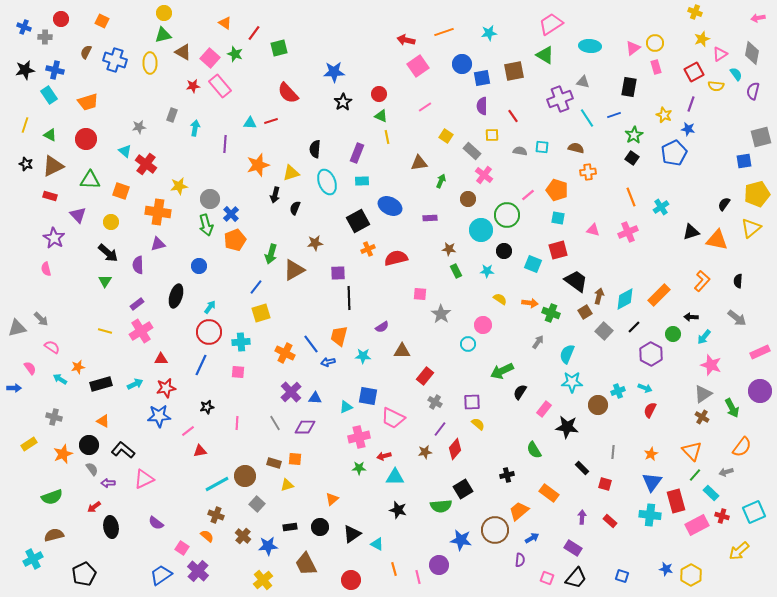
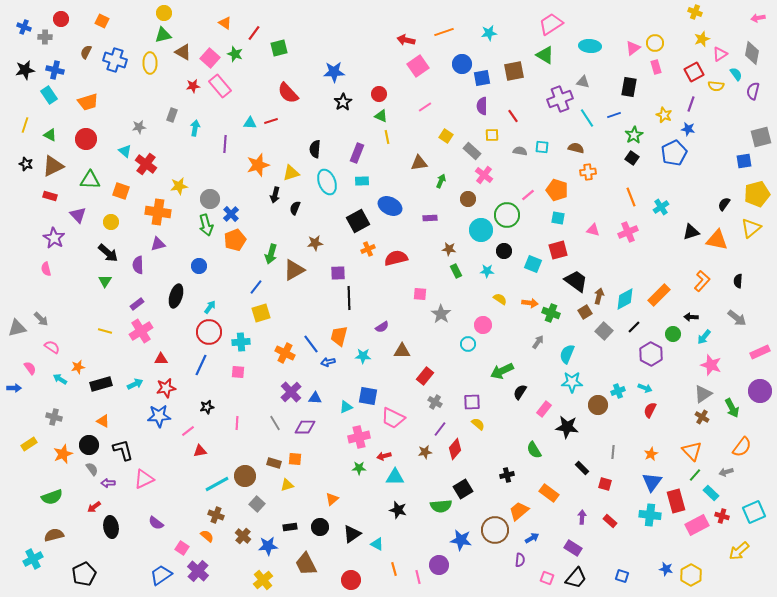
black L-shape at (123, 450): rotated 35 degrees clockwise
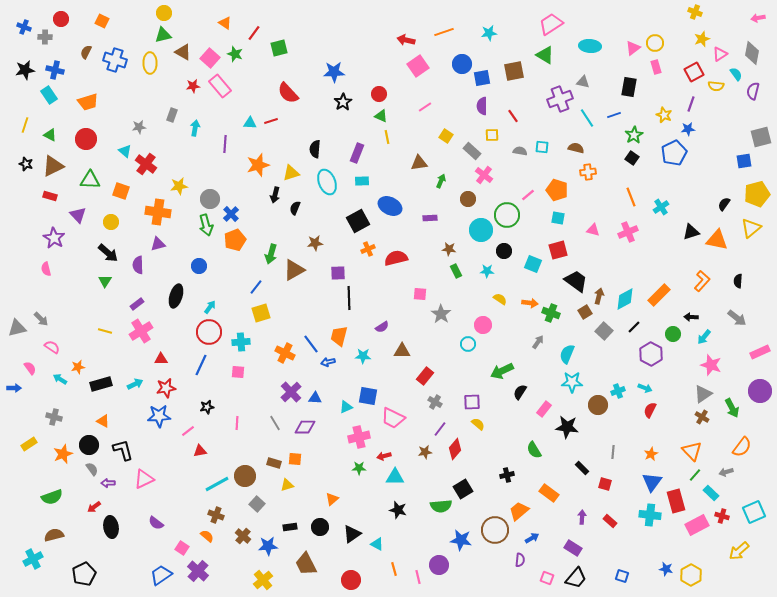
blue star at (688, 129): rotated 16 degrees counterclockwise
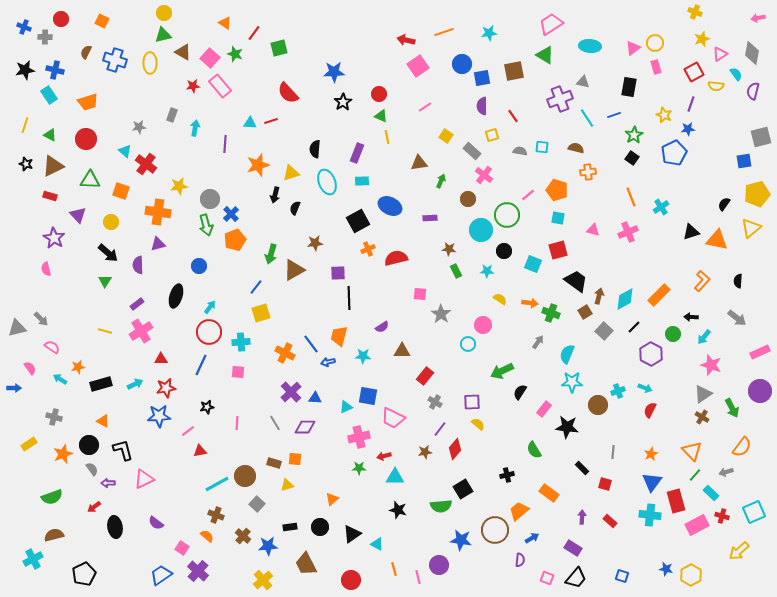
yellow square at (492, 135): rotated 16 degrees counterclockwise
black ellipse at (111, 527): moved 4 px right
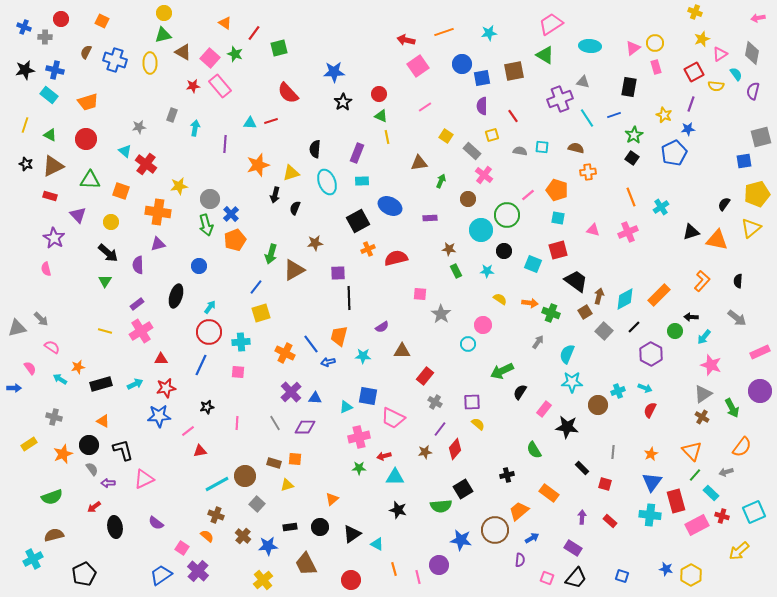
cyan rectangle at (49, 95): rotated 18 degrees counterclockwise
green circle at (673, 334): moved 2 px right, 3 px up
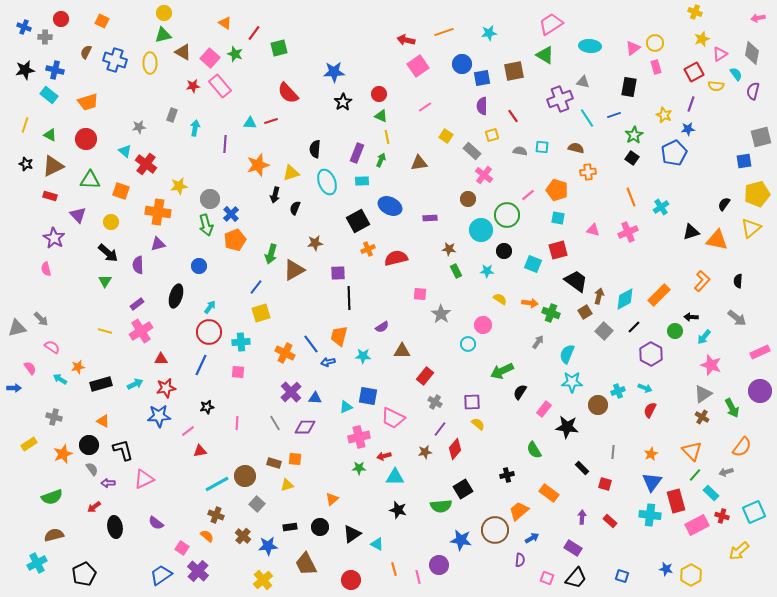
green arrow at (441, 181): moved 60 px left, 21 px up
cyan cross at (33, 559): moved 4 px right, 4 px down
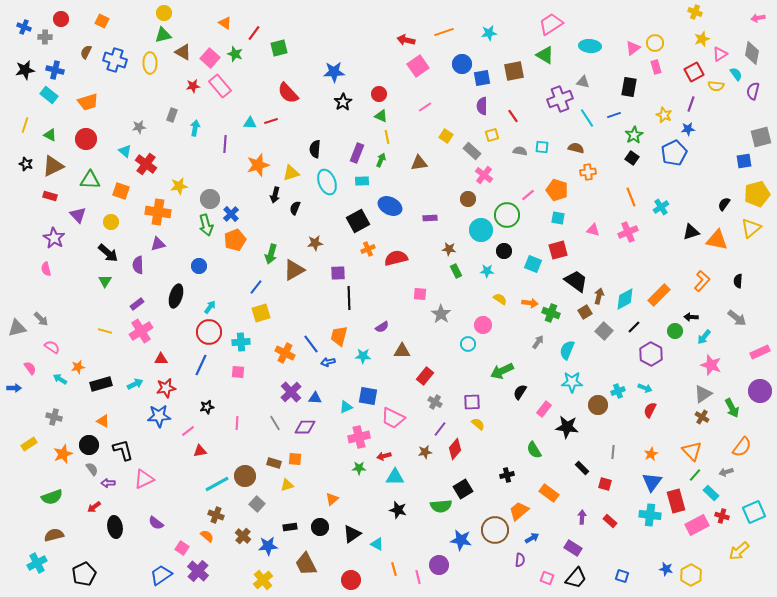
cyan semicircle at (567, 354): moved 4 px up
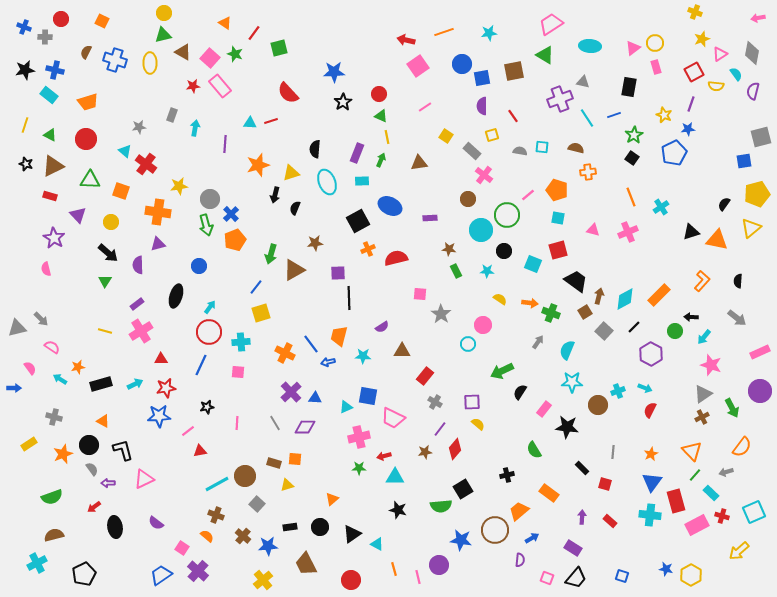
brown cross at (702, 417): rotated 32 degrees clockwise
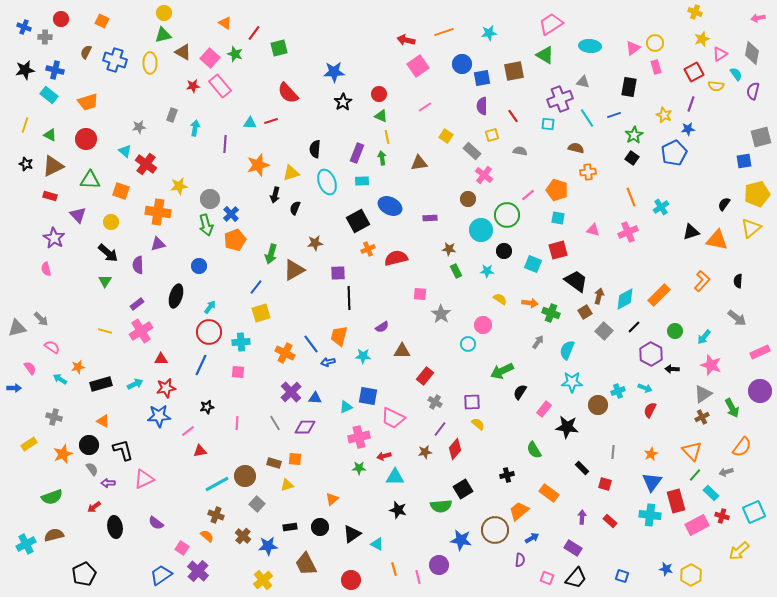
cyan square at (542, 147): moved 6 px right, 23 px up
green arrow at (381, 160): moved 1 px right, 2 px up; rotated 32 degrees counterclockwise
black arrow at (691, 317): moved 19 px left, 52 px down
cyan cross at (37, 563): moved 11 px left, 19 px up
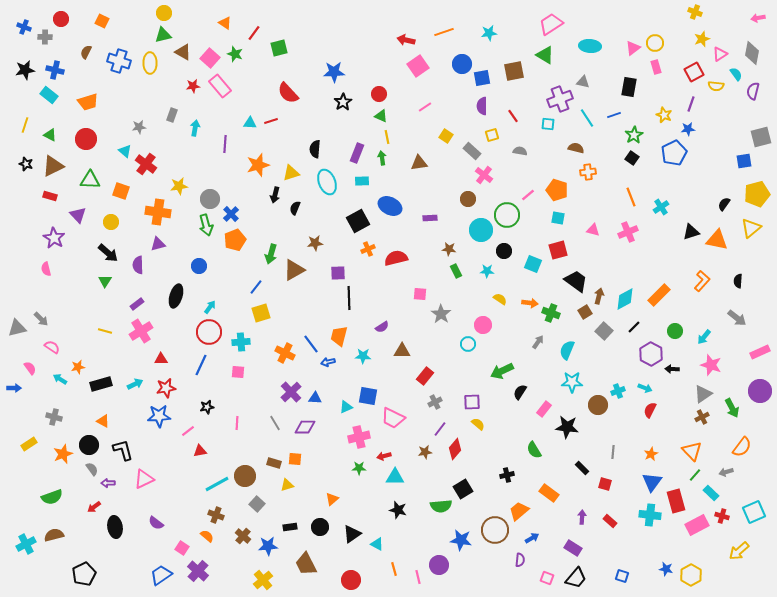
blue cross at (115, 60): moved 4 px right, 1 px down
gray cross at (435, 402): rotated 32 degrees clockwise
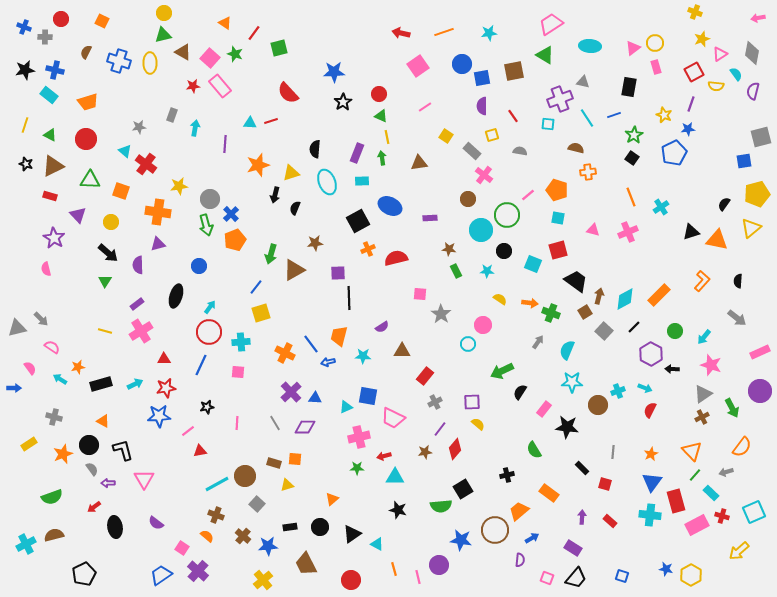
red arrow at (406, 40): moved 5 px left, 7 px up
red triangle at (161, 359): moved 3 px right
green star at (359, 468): moved 2 px left
pink triangle at (144, 479): rotated 35 degrees counterclockwise
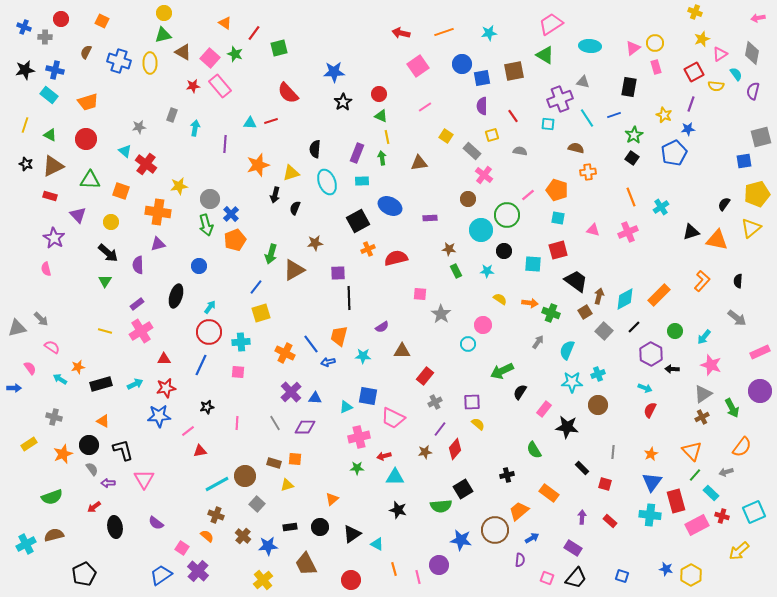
cyan square at (533, 264): rotated 18 degrees counterclockwise
cyan cross at (618, 391): moved 20 px left, 17 px up
